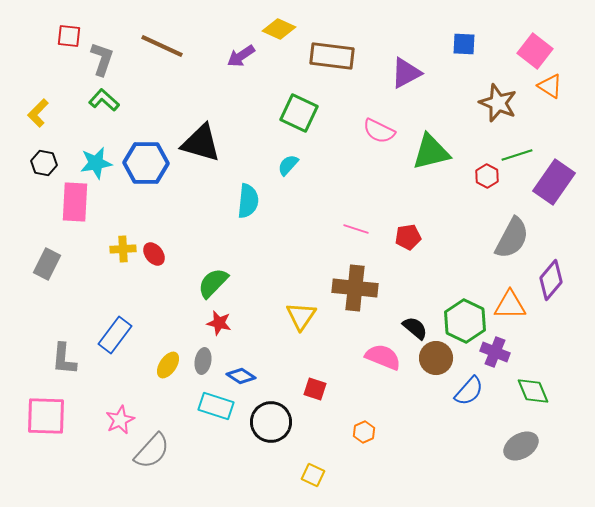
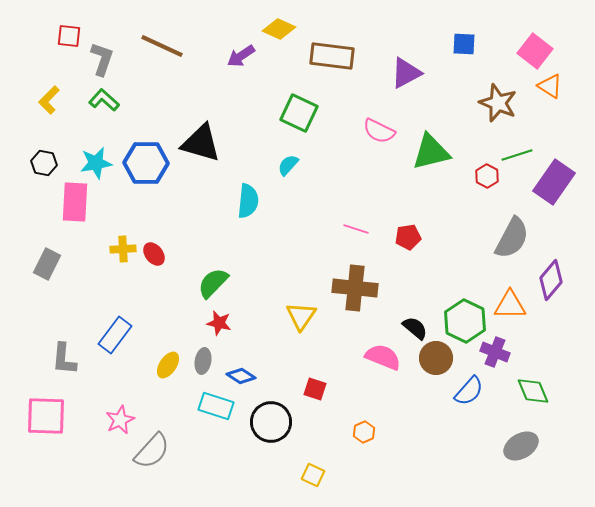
yellow L-shape at (38, 113): moved 11 px right, 13 px up
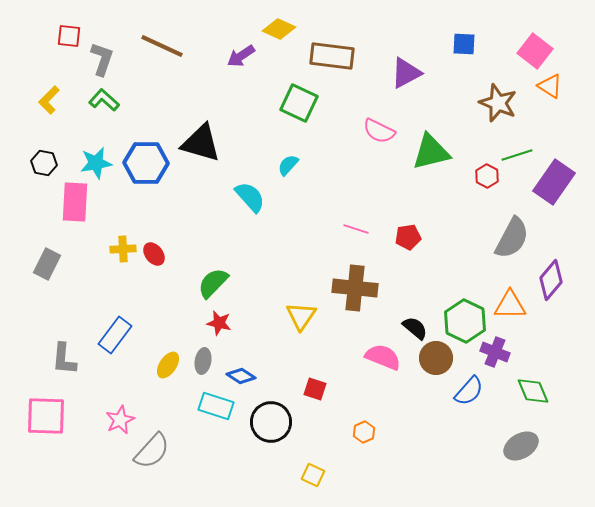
green square at (299, 113): moved 10 px up
cyan semicircle at (248, 201): moved 2 px right, 4 px up; rotated 48 degrees counterclockwise
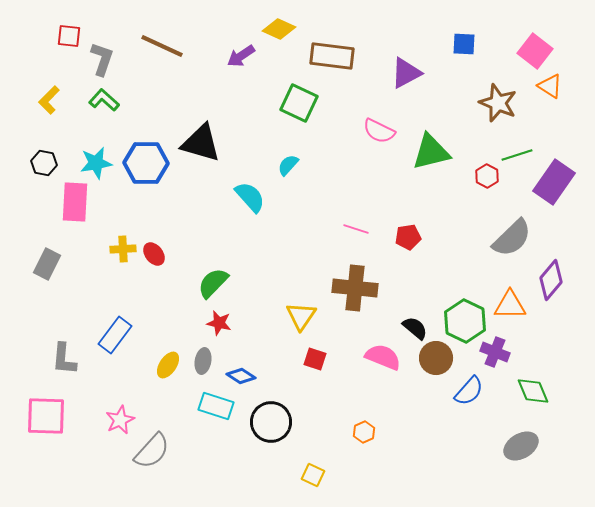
gray semicircle at (512, 238): rotated 18 degrees clockwise
red square at (315, 389): moved 30 px up
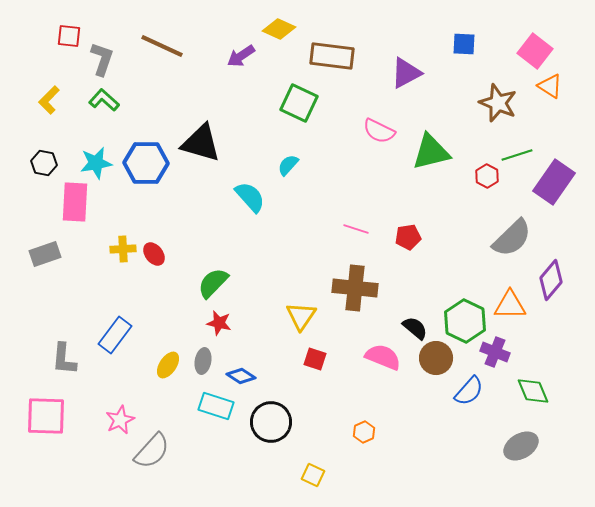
gray rectangle at (47, 264): moved 2 px left, 10 px up; rotated 44 degrees clockwise
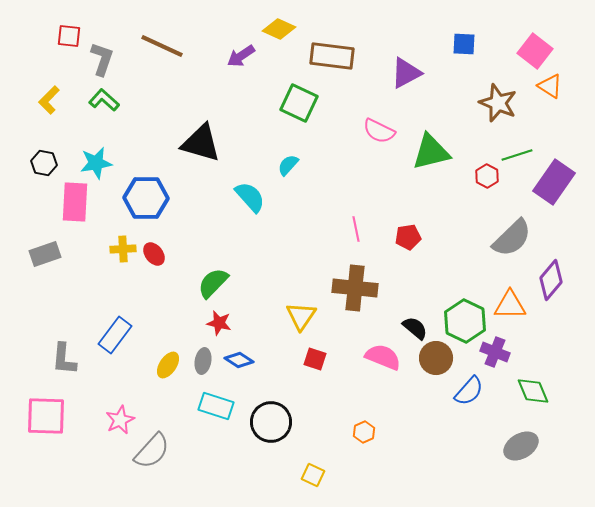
blue hexagon at (146, 163): moved 35 px down
pink line at (356, 229): rotated 60 degrees clockwise
blue diamond at (241, 376): moved 2 px left, 16 px up
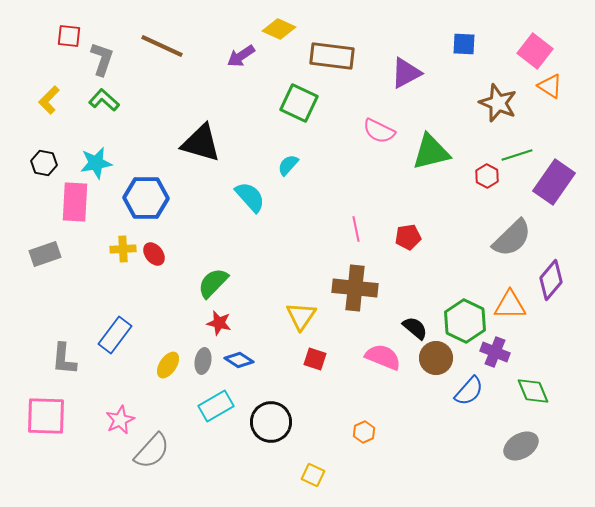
cyan rectangle at (216, 406): rotated 48 degrees counterclockwise
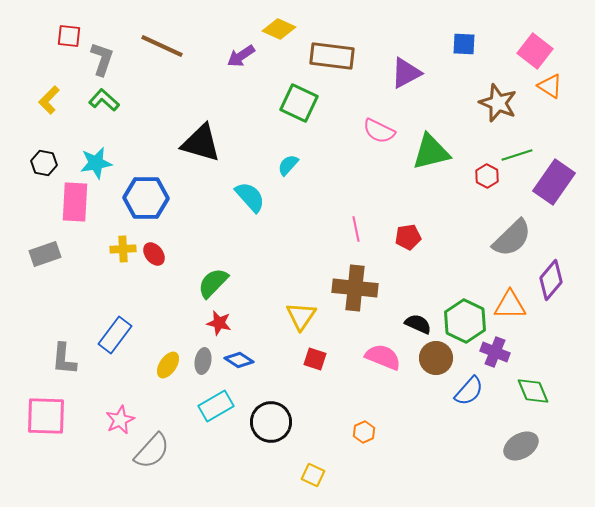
black semicircle at (415, 328): moved 3 px right, 4 px up; rotated 16 degrees counterclockwise
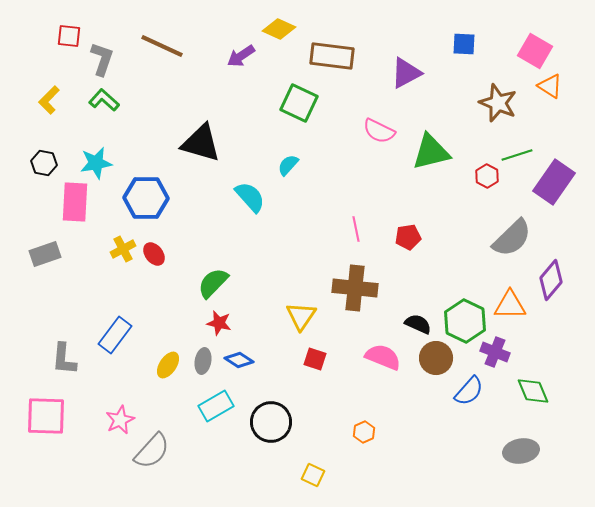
pink square at (535, 51): rotated 8 degrees counterclockwise
yellow cross at (123, 249): rotated 25 degrees counterclockwise
gray ellipse at (521, 446): moved 5 px down; rotated 20 degrees clockwise
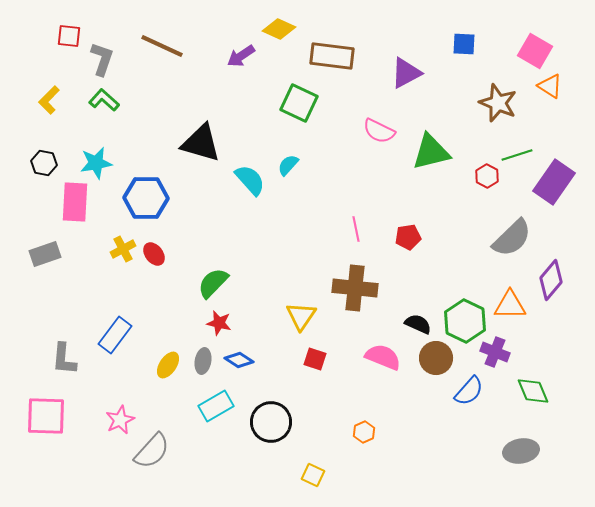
cyan semicircle at (250, 197): moved 17 px up
